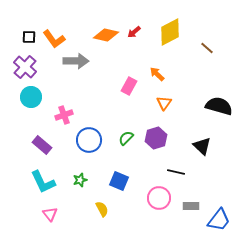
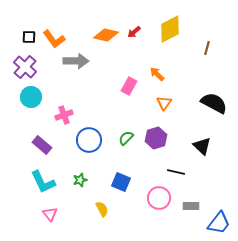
yellow diamond: moved 3 px up
brown line: rotated 64 degrees clockwise
black semicircle: moved 5 px left, 3 px up; rotated 12 degrees clockwise
blue square: moved 2 px right, 1 px down
blue trapezoid: moved 3 px down
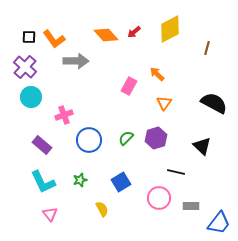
orange diamond: rotated 35 degrees clockwise
blue square: rotated 36 degrees clockwise
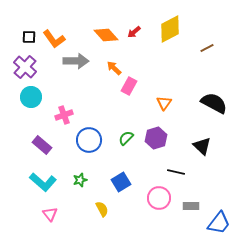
brown line: rotated 48 degrees clockwise
orange arrow: moved 43 px left, 6 px up
cyan L-shape: rotated 24 degrees counterclockwise
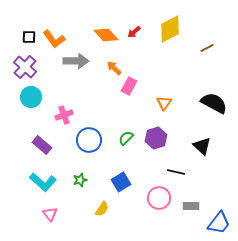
yellow semicircle: rotated 63 degrees clockwise
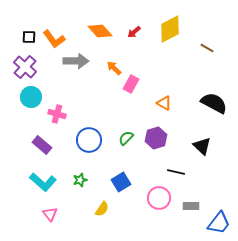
orange diamond: moved 6 px left, 4 px up
brown line: rotated 56 degrees clockwise
pink rectangle: moved 2 px right, 2 px up
orange triangle: rotated 35 degrees counterclockwise
pink cross: moved 7 px left, 1 px up; rotated 36 degrees clockwise
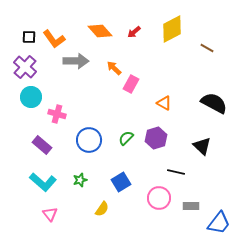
yellow diamond: moved 2 px right
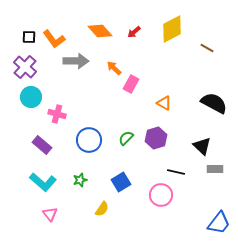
pink circle: moved 2 px right, 3 px up
gray rectangle: moved 24 px right, 37 px up
